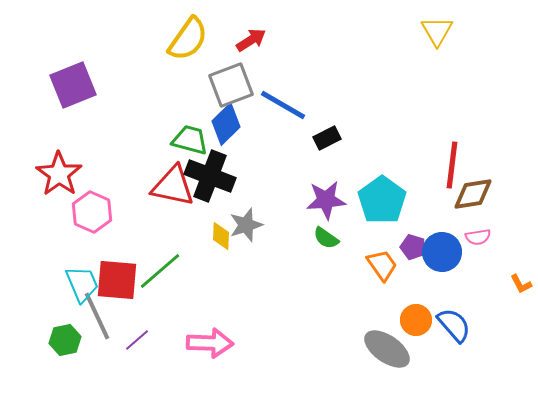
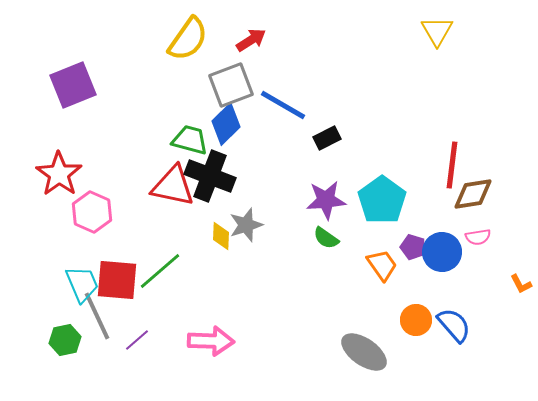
pink arrow: moved 1 px right, 2 px up
gray ellipse: moved 23 px left, 3 px down
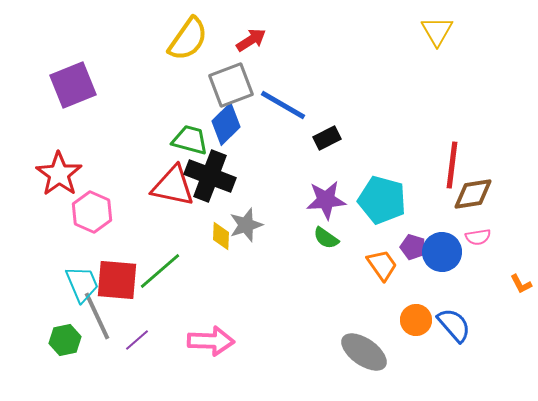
cyan pentagon: rotated 21 degrees counterclockwise
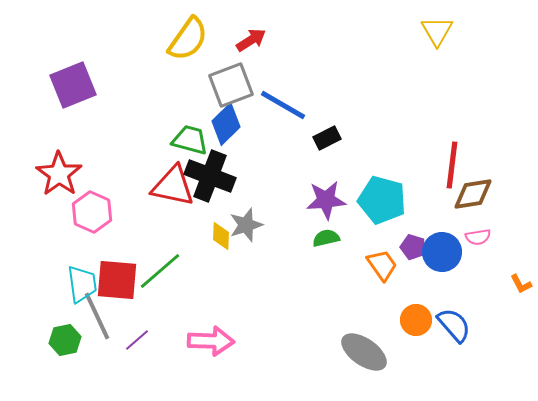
green semicircle: rotated 132 degrees clockwise
cyan trapezoid: rotated 15 degrees clockwise
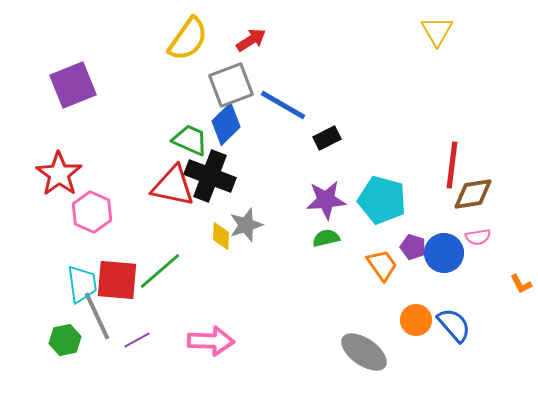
green trapezoid: rotated 9 degrees clockwise
blue circle: moved 2 px right, 1 px down
purple line: rotated 12 degrees clockwise
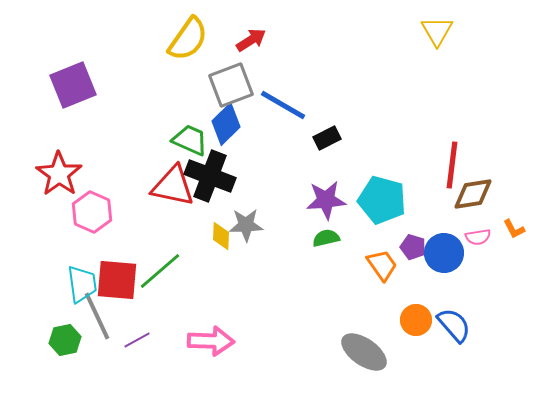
gray star: rotated 16 degrees clockwise
orange L-shape: moved 7 px left, 55 px up
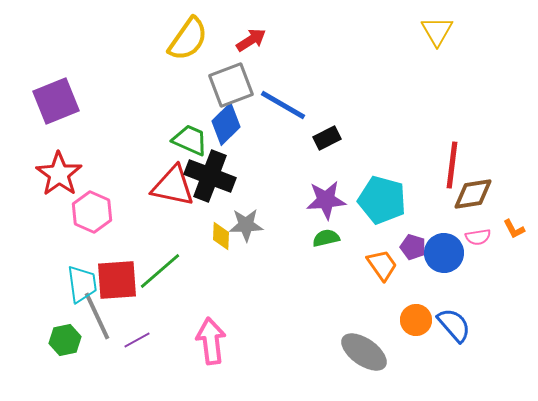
purple square: moved 17 px left, 16 px down
red square: rotated 9 degrees counterclockwise
pink arrow: rotated 99 degrees counterclockwise
